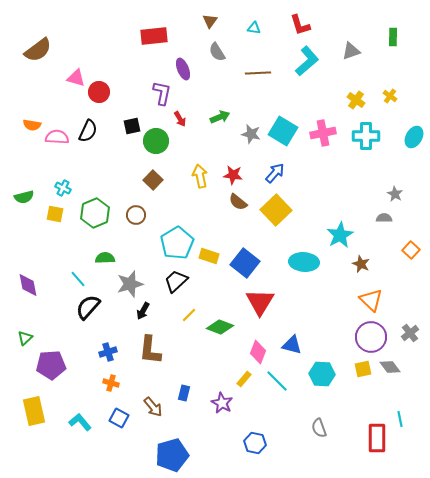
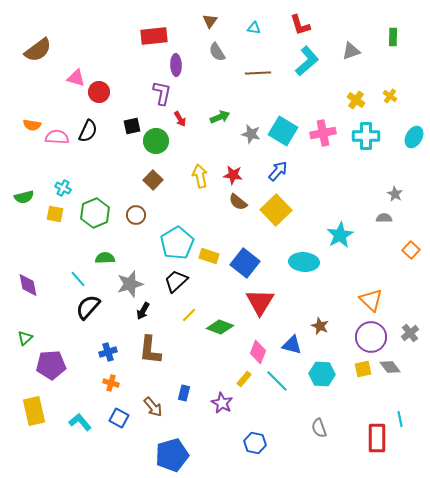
purple ellipse at (183, 69): moved 7 px left, 4 px up; rotated 20 degrees clockwise
blue arrow at (275, 173): moved 3 px right, 2 px up
brown star at (361, 264): moved 41 px left, 62 px down
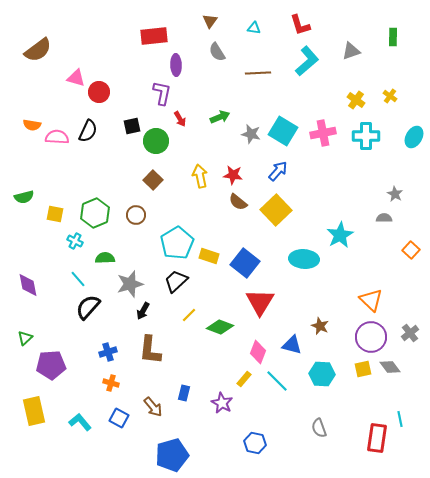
cyan cross at (63, 188): moved 12 px right, 53 px down
cyan ellipse at (304, 262): moved 3 px up
red rectangle at (377, 438): rotated 8 degrees clockwise
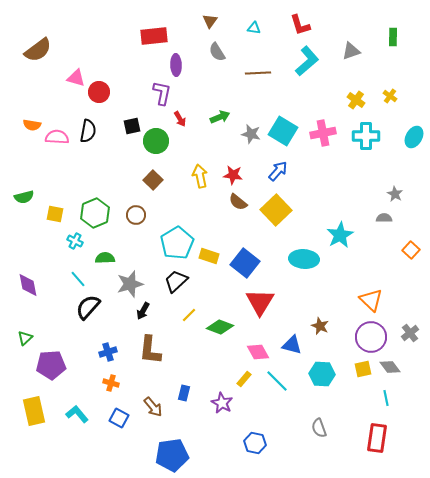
black semicircle at (88, 131): rotated 15 degrees counterclockwise
pink diamond at (258, 352): rotated 50 degrees counterclockwise
cyan line at (400, 419): moved 14 px left, 21 px up
cyan L-shape at (80, 422): moved 3 px left, 8 px up
blue pentagon at (172, 455): rotated 8 degrees clockwise
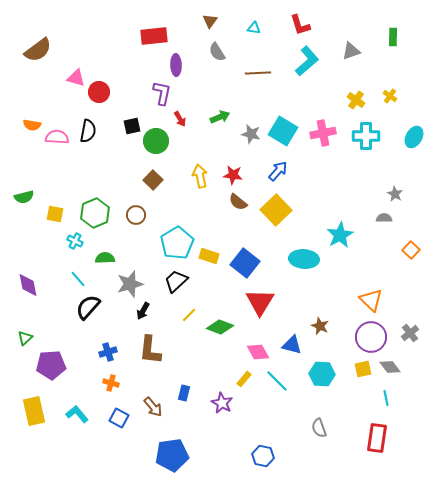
blue hexagon at (255, 443): moved 8 px right, 13 px down
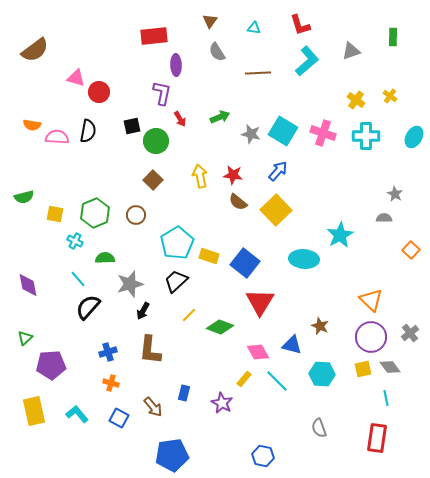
brown semicircle at (38, 50): moved 3 px left
pink cross at (323, 133): rotated 30 degrees clockwise
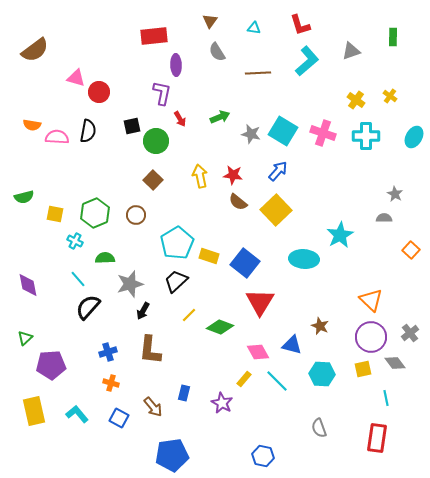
gray diamond at (390, 367): moved 5 px right, 4 px up
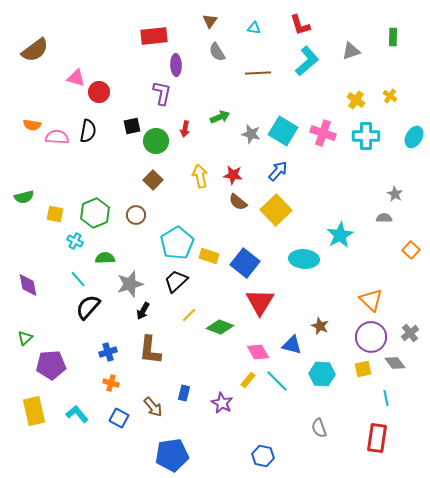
red arrow at (180, 119): moved 5 px right, 10 px down; rotated 42 degrees clockwise
yellow rectangle at (244, 379): moved 4 px right, 1 px down
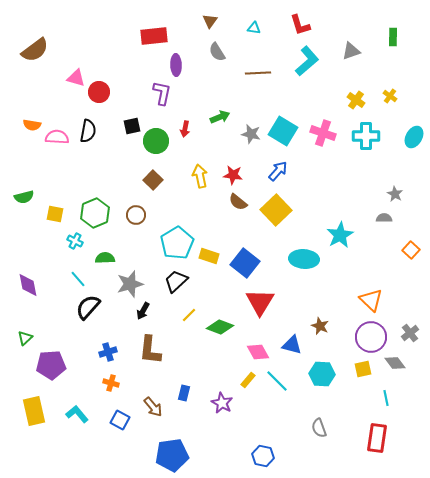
blue square at (119, 418): moved 1 px right, 2 px down
